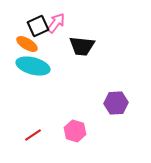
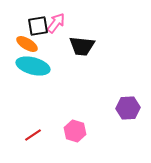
black square: rotated 15 degrees clockwise
purple hexagon: moved 12 px right, 5 px down
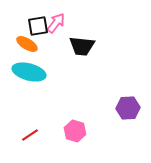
cyan ellipse: moved 4 px left, 6 px down
red line: moved 3 px left
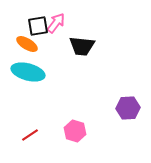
cyan ellipse: moved 1 px left
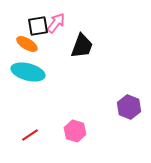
black trapezoid: rotated 76 degrees counterclockwise
purple hexagon: moved 1 px right, 1 px up; rotated 25 degrees clockwise
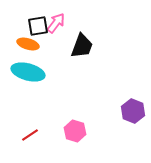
orange ellipse: moved 1 px right; rotated 15 degrees counterclockwise
purple hexagon: moved 4 px right, 4 px down
